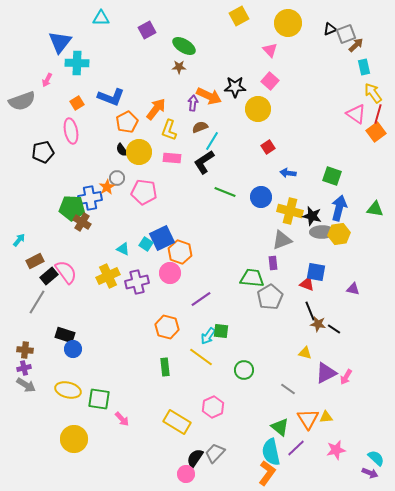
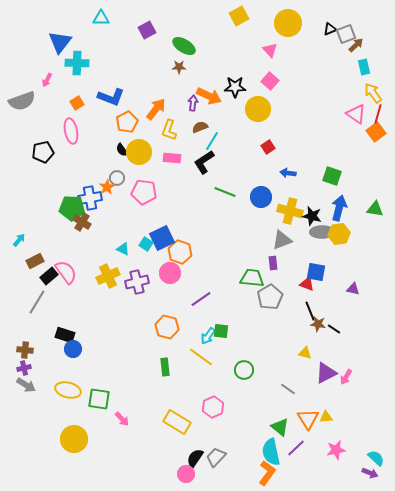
gray trapezoid at (215, 453): moved 1 px right, 4 px down
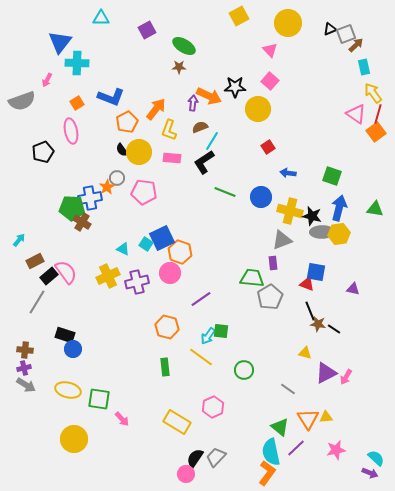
black pentagon at (43, 152): rotated 10 degrees counterclockwise
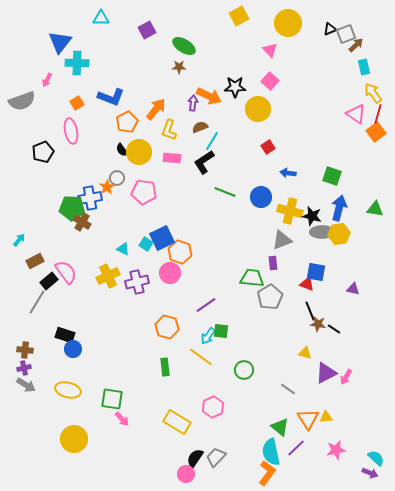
black rectangle at (49, 276): moved 5 px down
purple line at (201, 299): moved 5 px right, 6 px down
green square at (99, 399): moved 13 px right
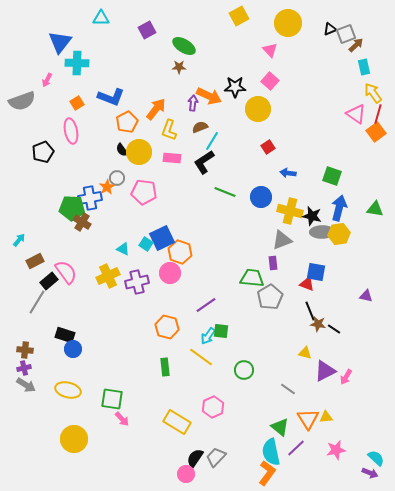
purple triangle at (353, 289): moved 13 px right, 7 px down
purple triangle at (326, 373): moved 1 px left, 2 px up
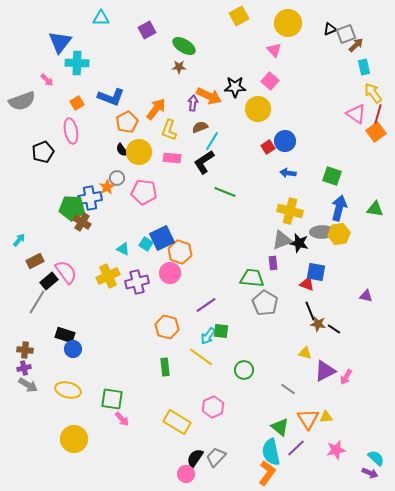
pink triangle at (270, 50): moved 4 px right
pink arrow at (47, 80): rotated 72 degrees counterclockwise
blue circle at (261, 197): moved 24 px right, 56 px up
black star at (312, 216): moved 13 px left, 27 px down
gray pentagon at (270, 297): moved 5 px left, 6 px down; rotated 10 degrees counterclockwise
gray arrow at (26, 385): moved 2 px right
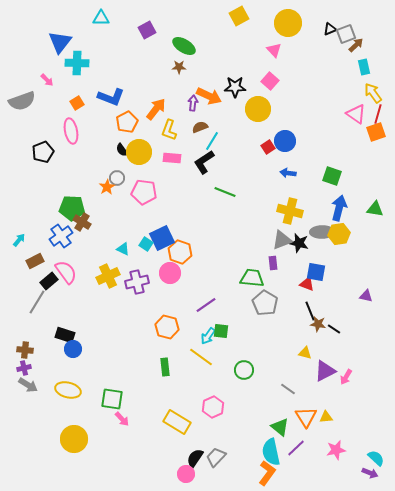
orange square at (376, 132): rotated 18 degrees clockwise
blue cross at (90, 198): moved 29 px left, 38 px down; rotated 25 degrees counterclockwise
orange triangle at (308, 419): moved 2 px left, 2 px up
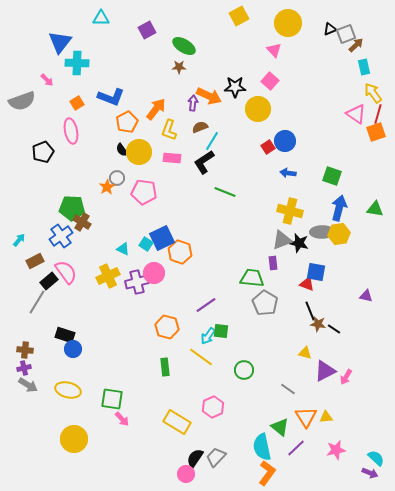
pink circle at (170, 273): moved 16 px left
cyan semicircle at (271, 452): moved 9 px left, 5 px up
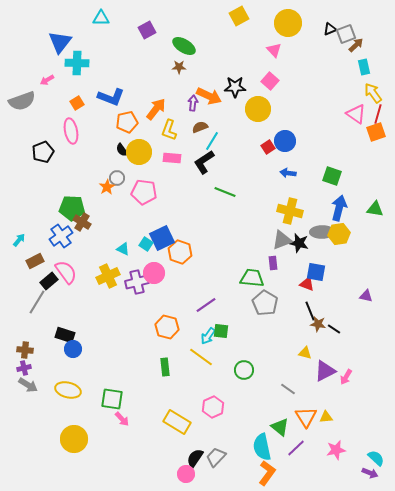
pink arrow at (47, 80): rotated 104 degrees clockwise
orange pentagon at (127, 122): rotated 15 degrees clockwise
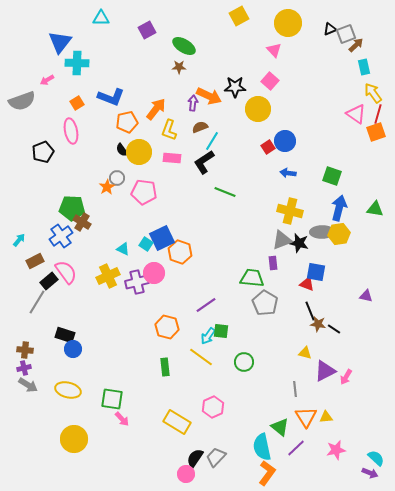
green circle at (244, 370): moved 8 px up
gray line at (288, 389): moved 7 px right; rotated 49 degrees clockwise
